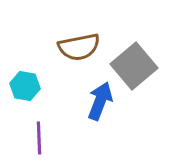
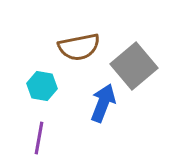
cyan hexagon: moved 17 px right
blue arrow: moved 3 px right, 2 px down
purple line: rotated 12 degrees clockwise
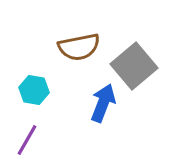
cyan hexagon: moved 8 px left, 4 px down
purple line: moved 12 px left, 2 px down; rotated 20 degrees clockwise
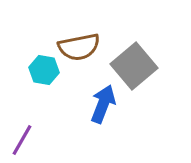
cyan hexagon: moved 10 px right, 20 px up
blue arrow: moved 1 px down
purple line: moved 5 px left
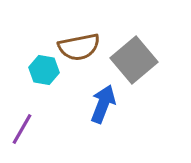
gray square: moved 6 px up
purple line: moved 11 px up
